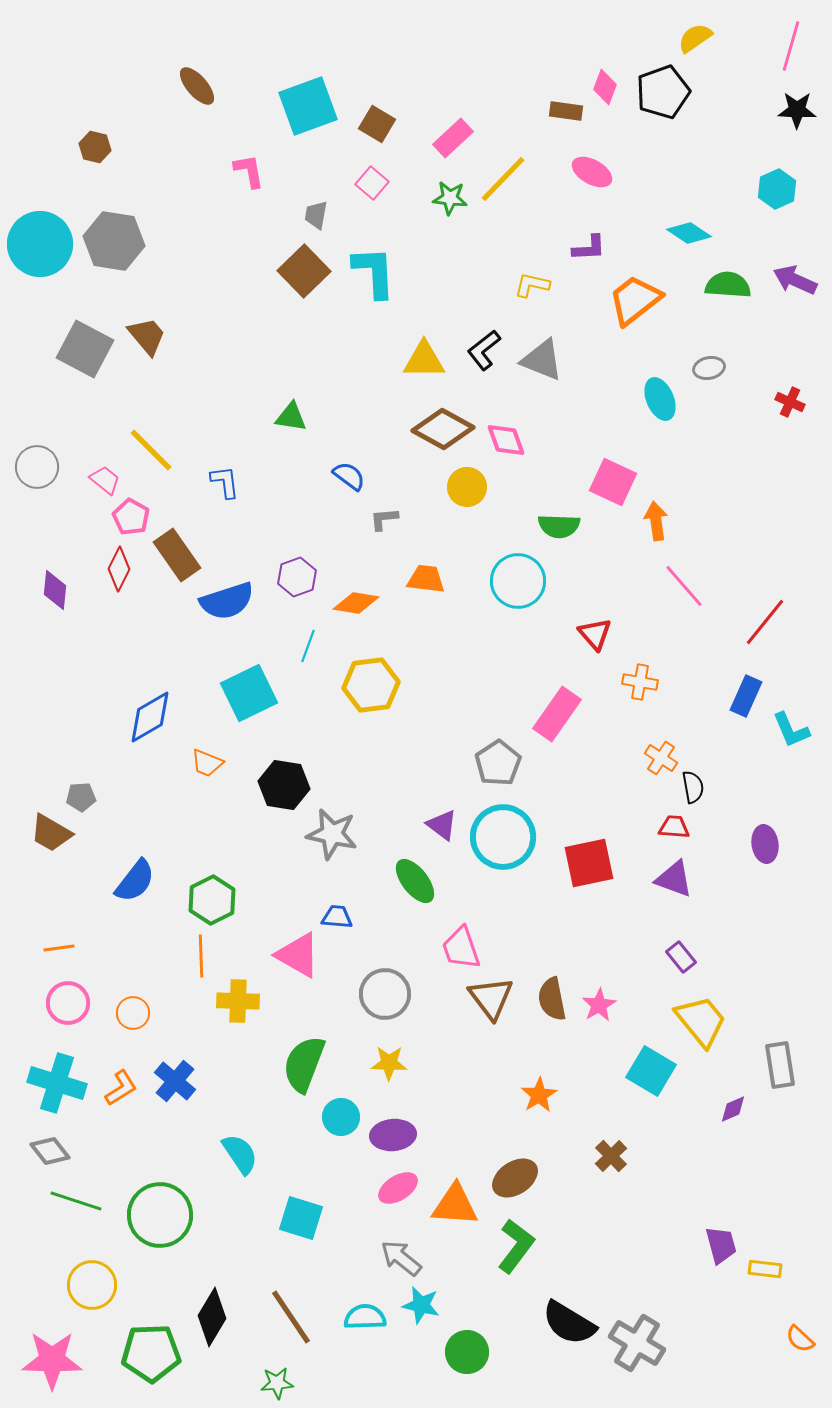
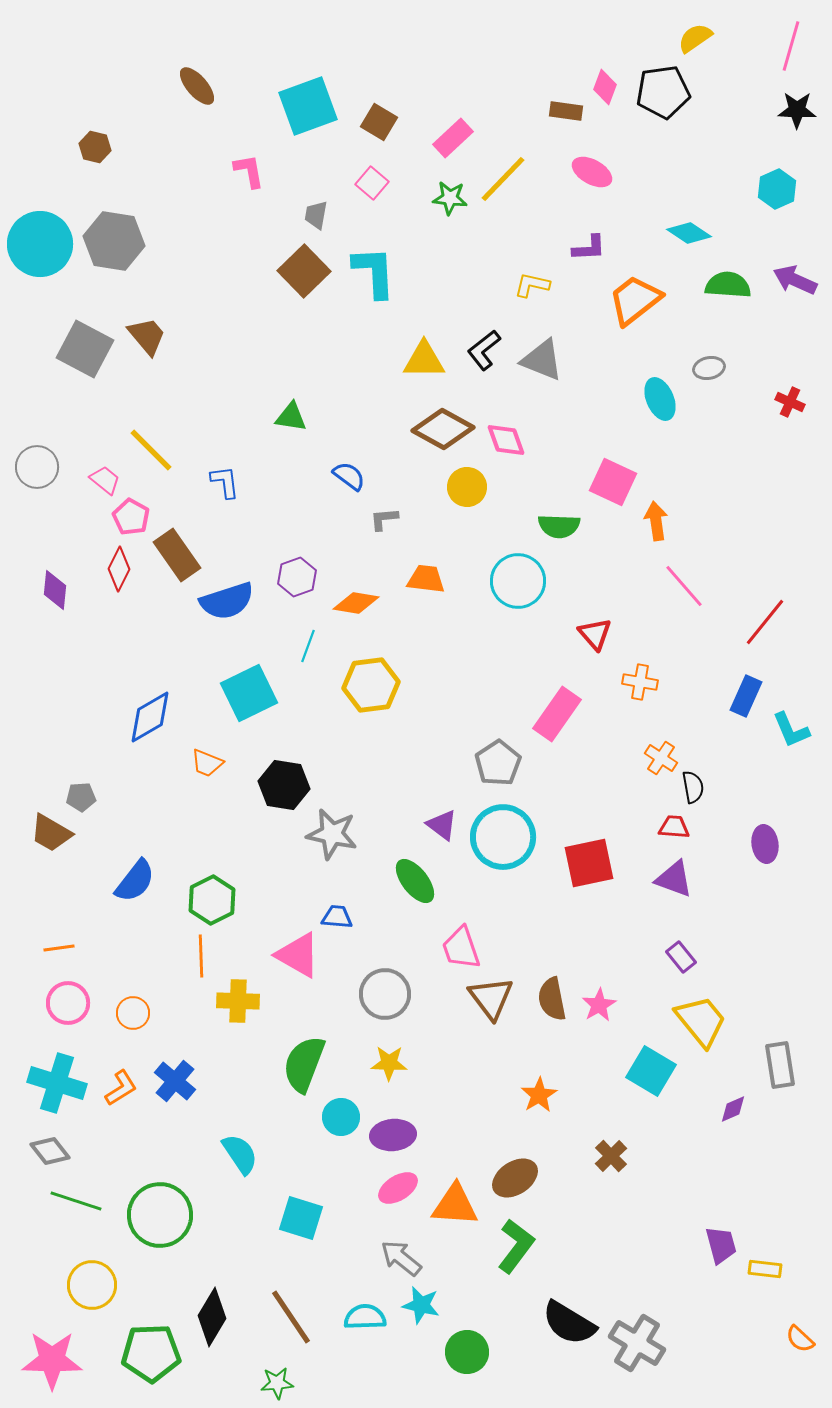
black pentagon at (663, 92): rotated 12 degrees clockwise
brown square at (377, 124): moved 2 px right, 2 px up
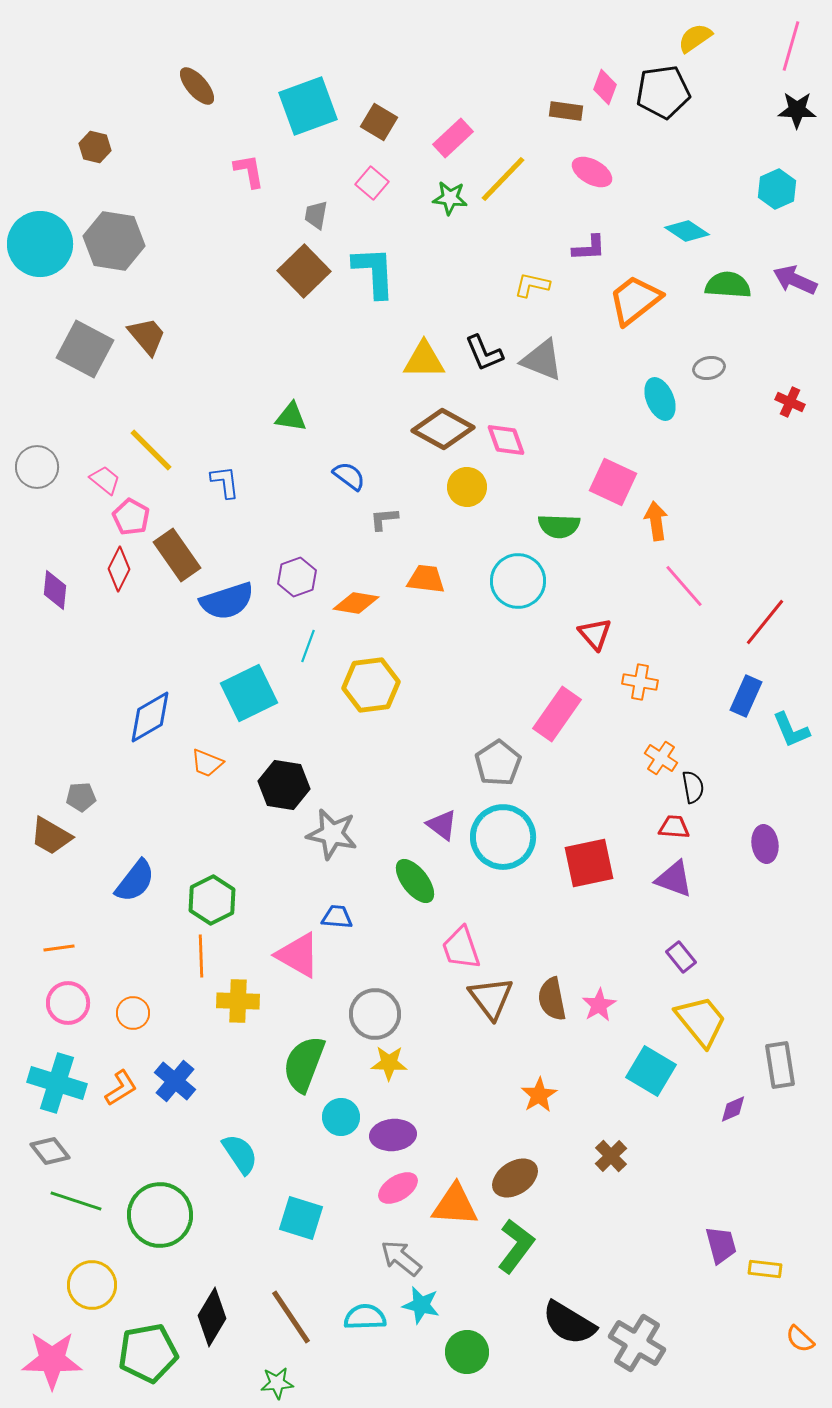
cyan diamond at (689, 233): moved 2 px left, 2 px up
black L-shape at (484, 350): moved 3 px down; rotated 75 degrees counterclockwise
brown trapezoid at (51, 833): moved 3 px down
gray circle at (385, 994): moved 10 px left, 20 px down
green pentagon at (151, 1353): moved 3 px left; rotated 8 degrees counterclockwise
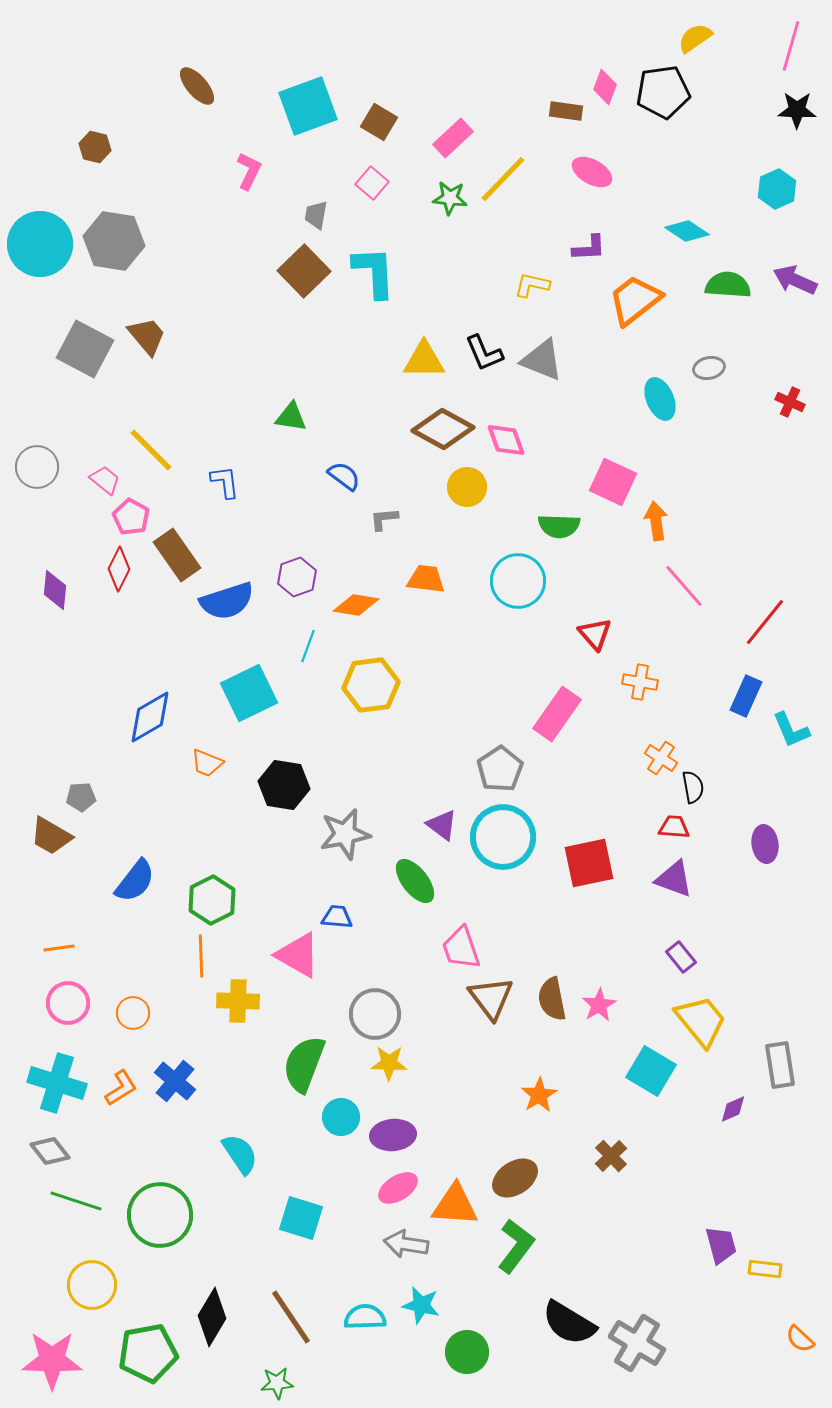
pink L-shape at (249, 171): rotated 36 degrees clockwise
blue semicircle at (349, 476): moved 5 px left
orange diamond at (356, 603): moved 2 px down
gray pentagon at (498, 763): moved 2 px right, 6 px down
gray star at (332, 834): moved 13 px right; rotated 24 degrees counterclockwise
gray arrow at (401, 1258): moved 5 px right, 14 px up; rotated 30 degrees counterclockwise
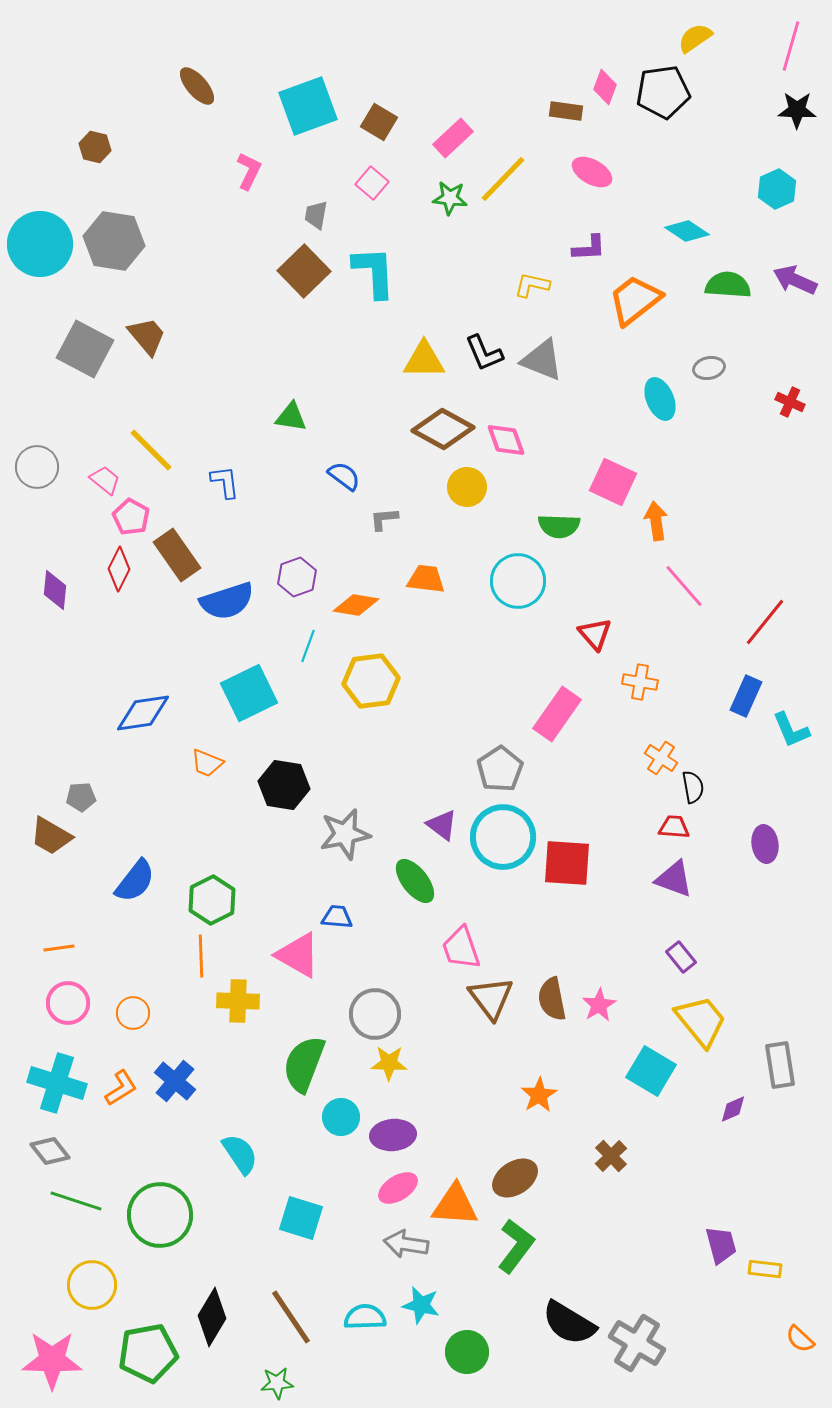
yellow hexagon at (371, 685): moved 4 px up
blue diamond at (150, 717): moved 7 px left, 4 px up; rotated 22 degrees clockwise
red square at (589, 863): moved 22 px left; rotated 16 degrees clockwise
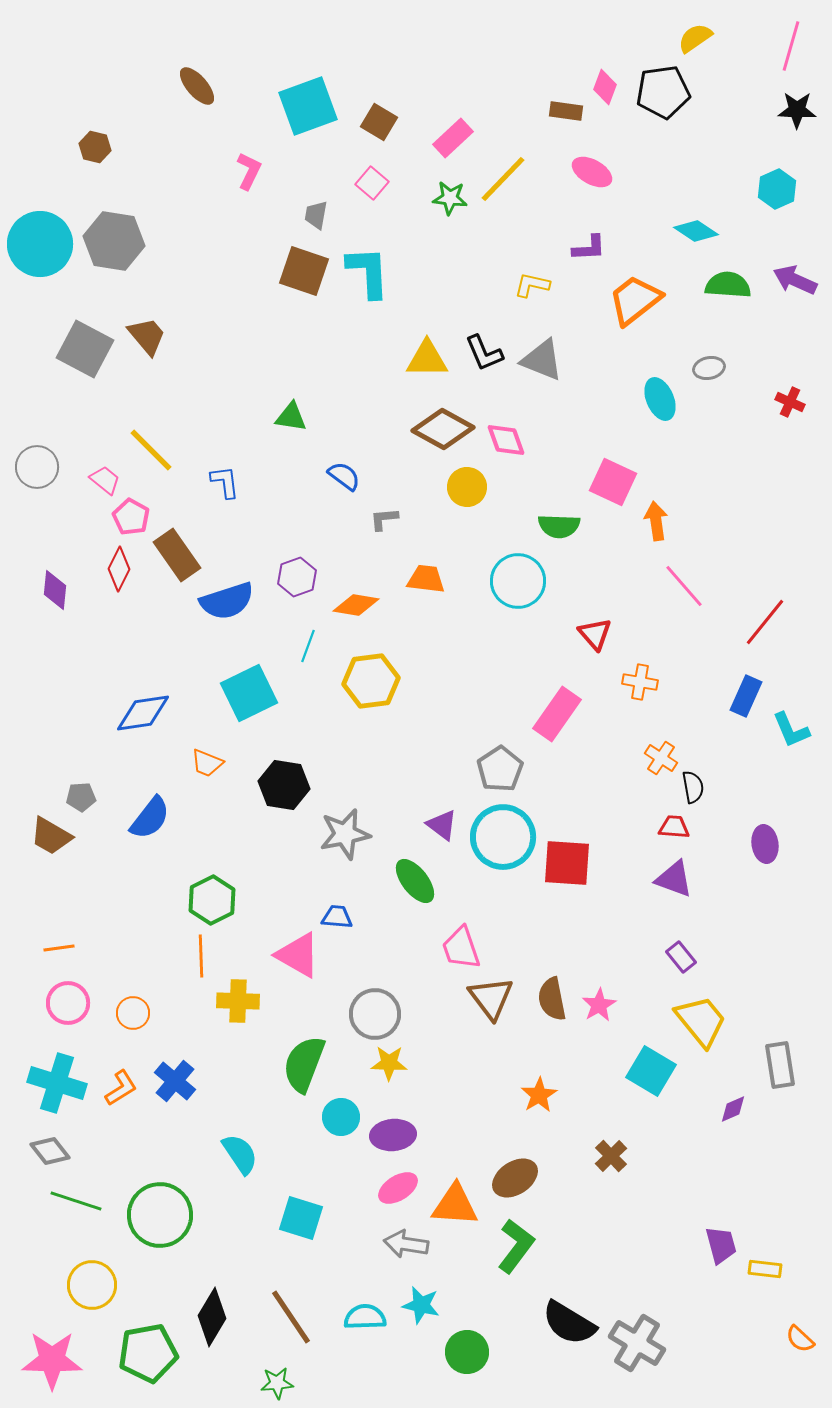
cyan diamond at (687, 231): moved 9 px right
brown square at (304, 271): rotated 27 degrees counterclockwise
cyan L-shape at (374, 272): moved 6 px left
yellow triangle at (424, 360): moved 3 px right, 1 px up
blue semicircle at (135, 881): moved 15 px right, 63 px up
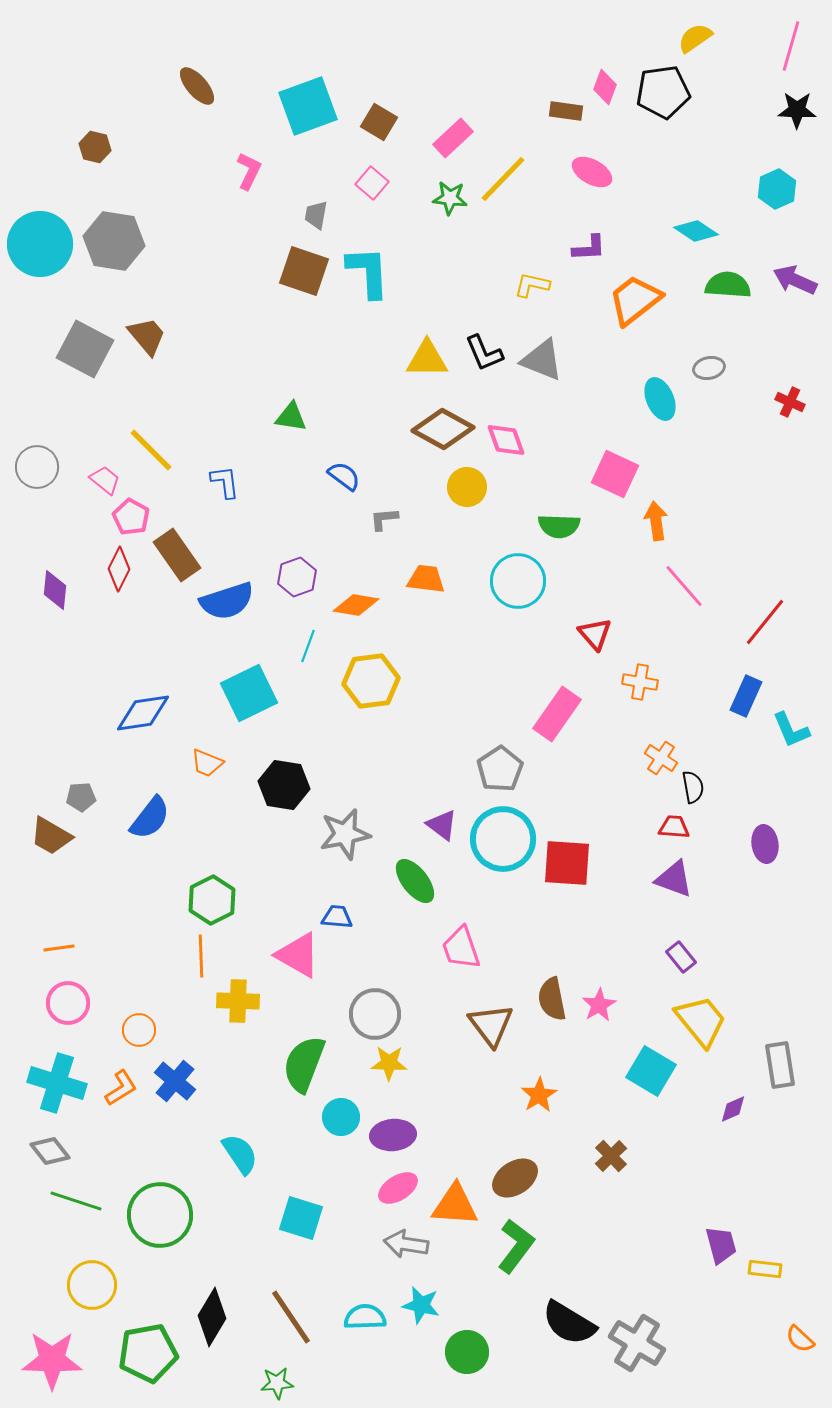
pink square at (613, 482): moved 2 px right, 8 px up
cyan circle at (503, 837): moved 2 px down
brown triangle at (491, 998): moved 27 px down
orange circle at (133, 1013): moved 6 px right, 17 px down
